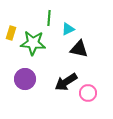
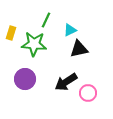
green line: moved 3 px left, 2 px down; rotated 21 degrees clockwise
cyan triangle: moved 2 px right, 1 px down
green star: moved 1 px right, 1 px down
black triangle: rotated 24 degrees counterclockwise
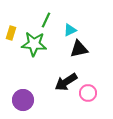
purple circle: moved 2 px left, 21 px down
